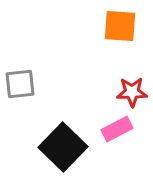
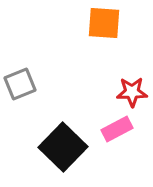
orange square: moved 16 px left, 3 px up
gray square: rotated 16 degrees counterclockwise
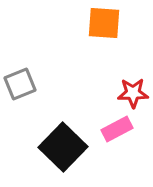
red star: moved 1 px right, 1 px down
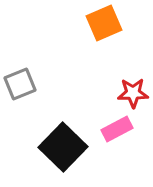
orange square: rotated 27 degrees counterclockwise
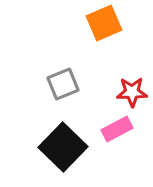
gray square: moved 43 px right
red star: moved 1 px left, 1 px up
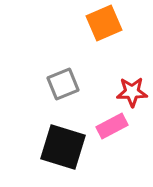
pink rectangle: moved 5 px left, 3 px up
black square: rotated 27 degrees counterclockwise
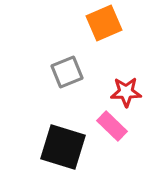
gray square: moved 4 px right, 12 px up
red star: moved 6 px left
pink rectangle: rotated 72 degrees clockwise
